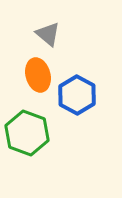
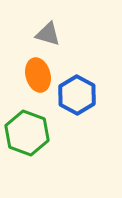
gray triangle: rotated 24 degrees counterclockwise
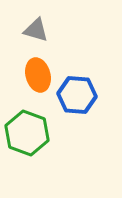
gray triangle: moved 12 px left, 4 px up
blue hexagon: rotated 24 degrees counterclockwise
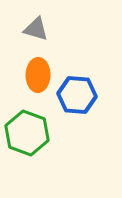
gray triangle: moved 1 px up
orange ellipse: rotated 16 degrees clockwise
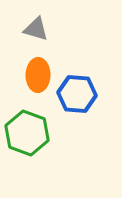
blue hexagon: moved 1 px up
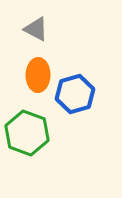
gray triangle: rotated 12 degrees clockwise
blue hexagon: moved 2 px left; rotated 21 degrees counterclockwise
